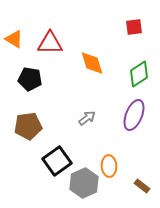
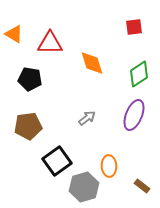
orange triangle: moved 5 px up
gray hexagon: moved 4 px down; rotated 8 degrees clockwise
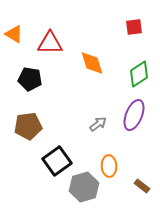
gray arrow: moved 11 px right, 6 px down
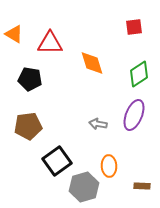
gray arrow: rotated 132 degrees counterclockwise
brown rectangle: rotated 35 degrees counterclockwise
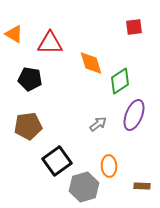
orange diamond: moved 1 px left
green diamond: moved 19 px left, 7 px down
gray arrow: rotated 132 degrees clockwise
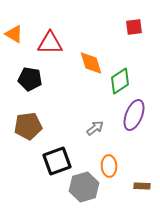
gray arrow: moved 3 px left, 4 px down
black square: rotated 16 degrees clockwise
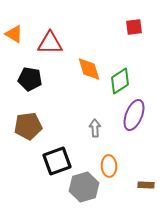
orange diamond: moved 2 px left, 6 px down
gray arrow: rotated 54 degrees counterclockwise
brown rectangle: moved 4 px right, 1 px up
